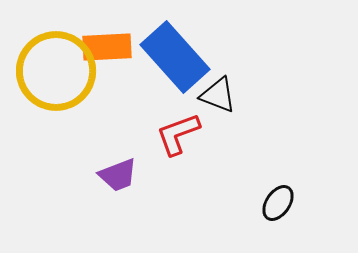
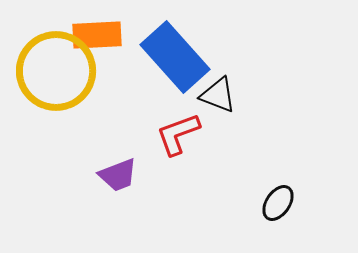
orange rectangle: moved 10 px left, 12 px up
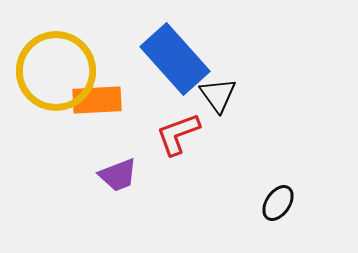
orange rectangle: moved 65 px down
blue rectangle: moved 2 px down
black triangle: rotated 33 degrees clockwise
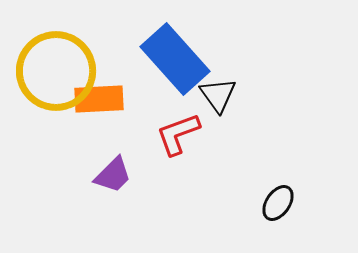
orange rectangle: moved 2 px right, 1 px up
purple trapezoid: moved 5 px left; rotated 24 degrees counterclockwise
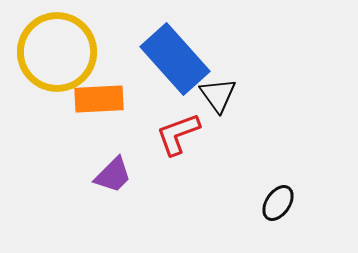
yellow circle: moved 1 px right, 19 px up
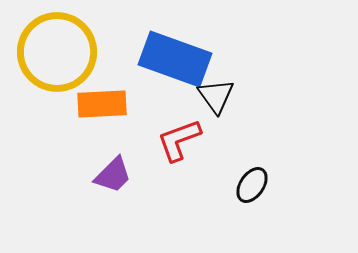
blue rectangle: rotated 28 degrees counterclockwise
black triangle: moved 2 px left, 1 px down
orange rectangle: moved 3 px right, 5 px down
red L-shape: moved 1 px right, 6 px down
black ellipse: moved 26 px left, 18 px up
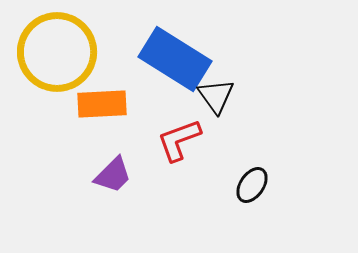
blue rectangle: rotated 12 degrees clockwise
